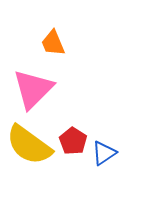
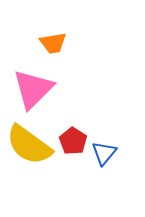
orange trapezoid: rotated 76 degrees counterclockwise
blue triangle: rotated 16 degrees counterclockwise
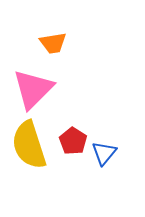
yellow semicircle: rotated 36 degrees clockwise
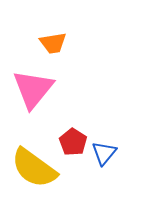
pink triangle: rotated 6 degrees counterclockwise
red pentagon: moved 1 px down
yellow semicircle: moved 5 px right, 23 px down; rotated 36 degrees counterclockwise
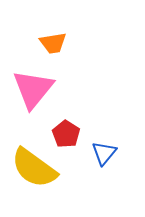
red pentagon: moved 7 px left, 8 px up
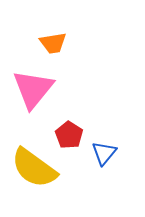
red pentagon: moved 3 px right, 1 px down
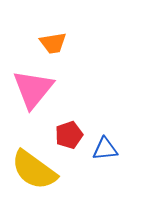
red pentagon: rotated 20 degrees clockwise
blue triangle: moved 1 px right, 4 px up; rotated 44 degrees clockwise
yellow semicircle: moved 2 px down
